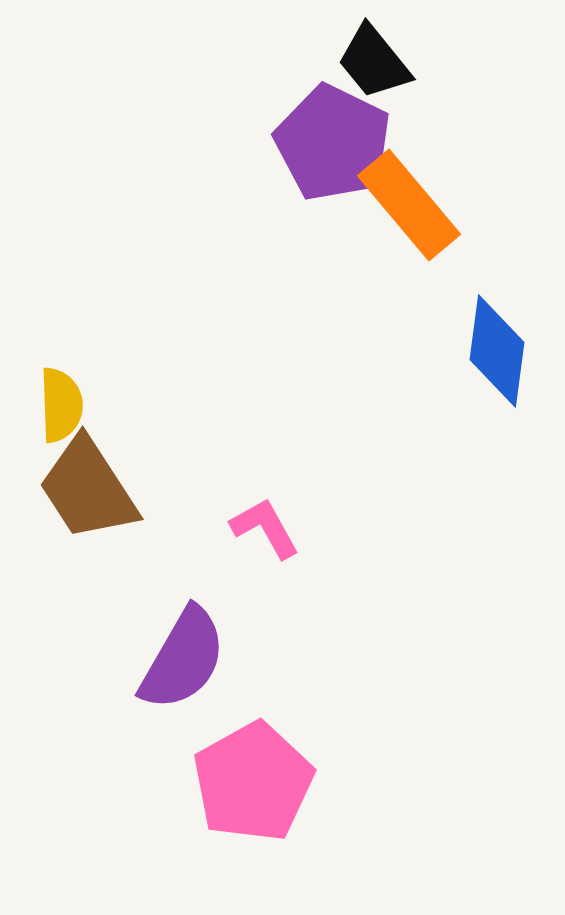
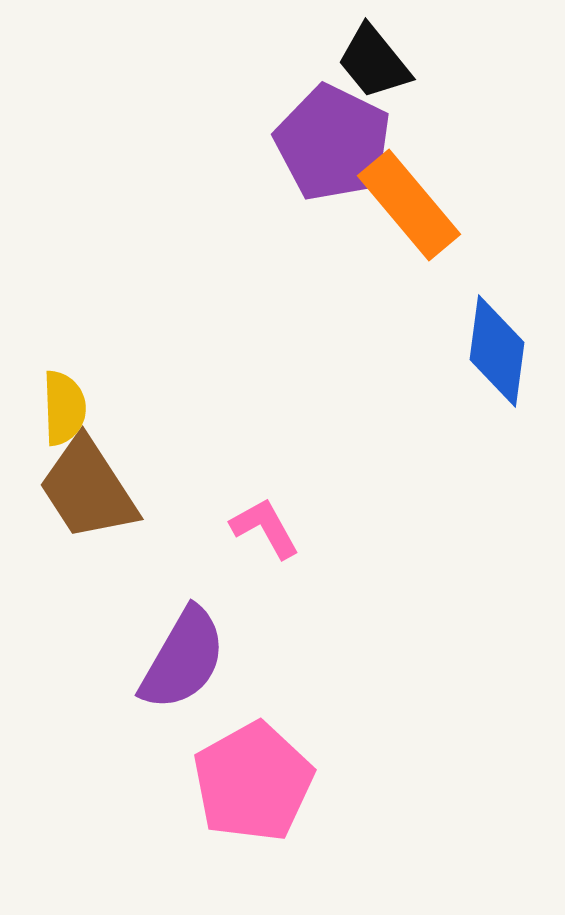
yellow semicircle: moved 3 px right, 3 px down
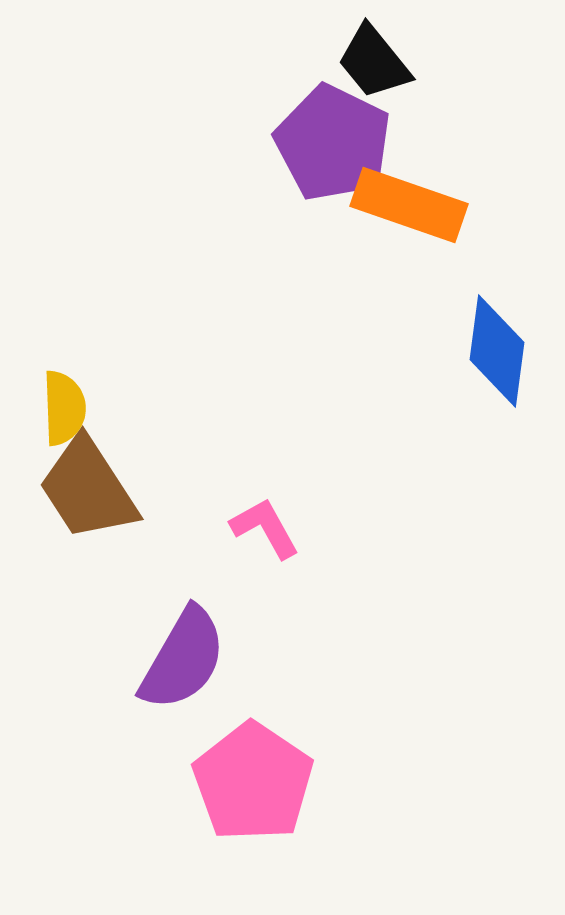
orange rectangle: rotated 31 degrees counterclockwise
pink pentagon: rotated 9 degrees counterclockwise
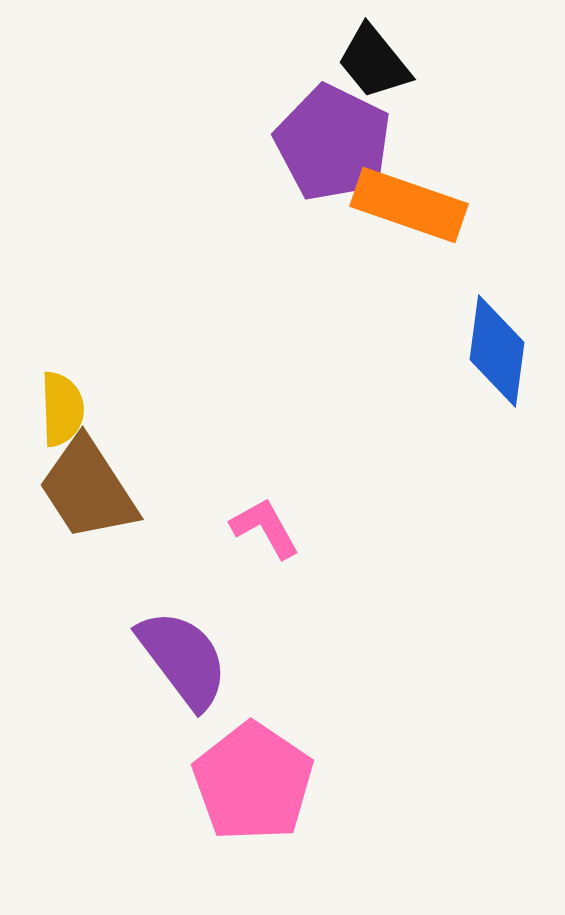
yellow semicircle: moved 2 px left, 1 px down
purple semicircle: rotated 67 degrees counterclockwise
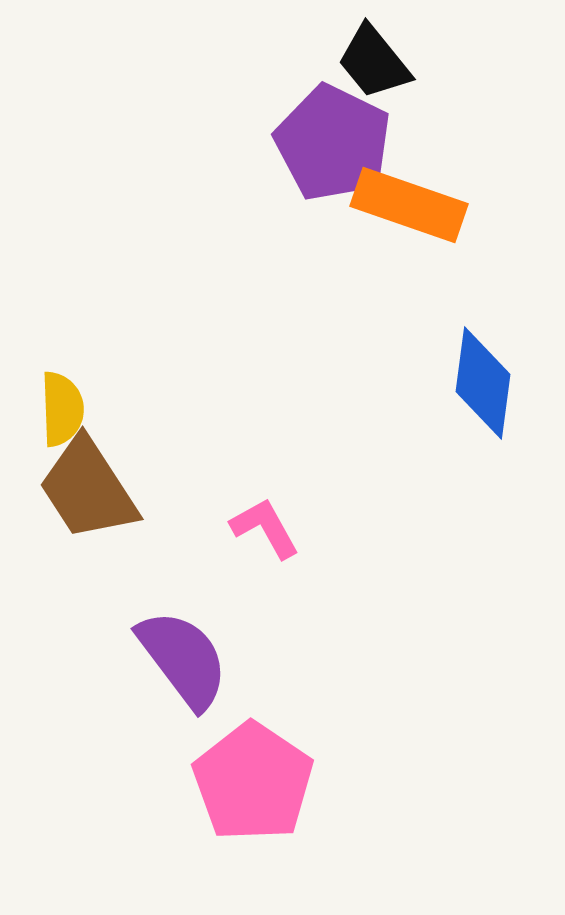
blue diamond: moved 14 px left, 32 px down
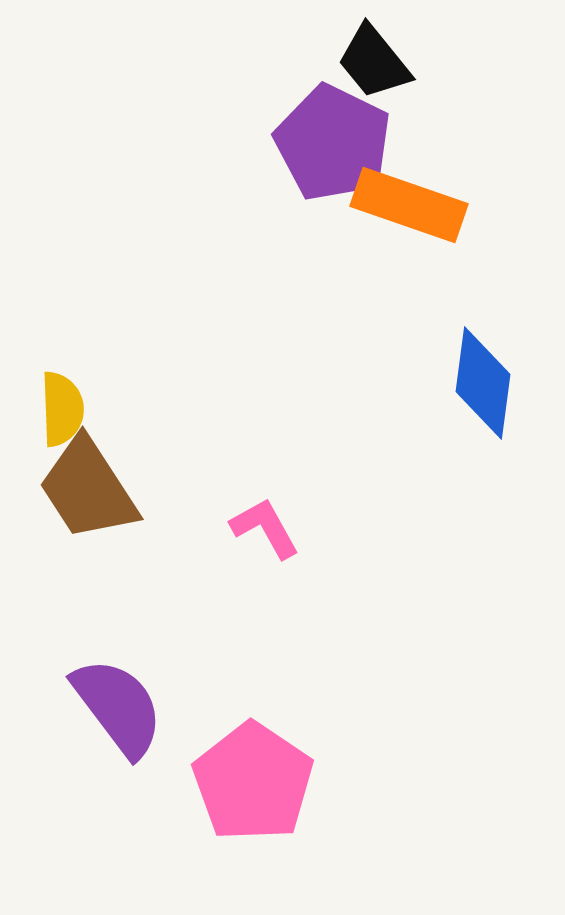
purple semicircle: moved 65 px left, 48 px down
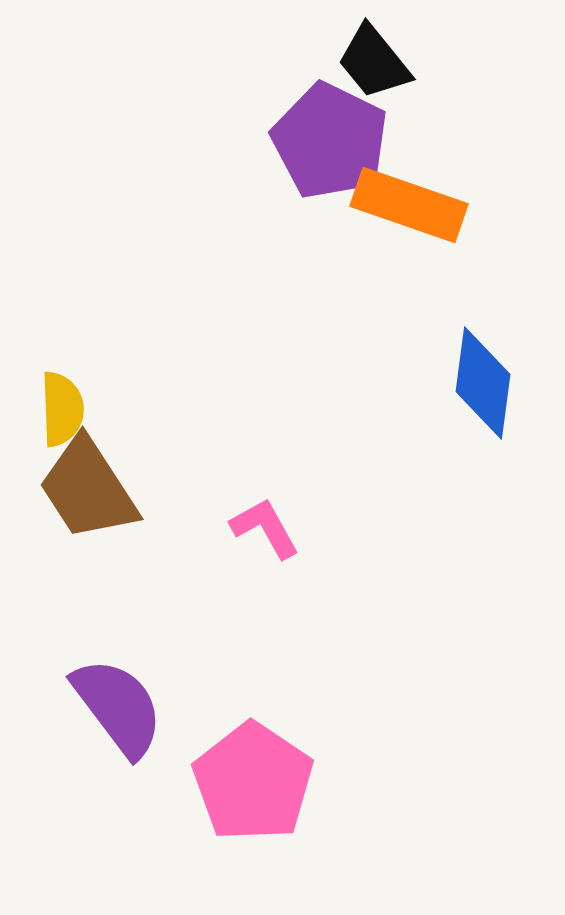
purple pentagon: moved 3 px left, 2 px up
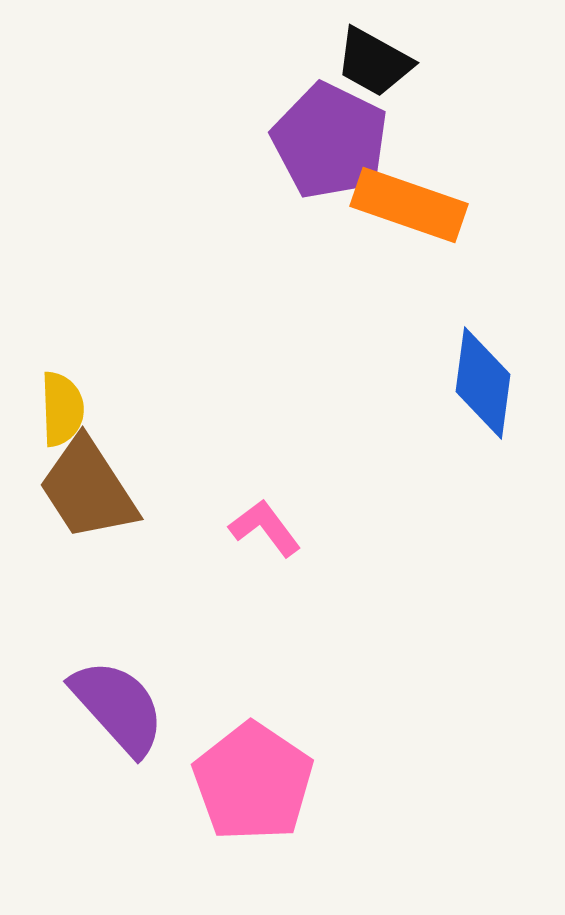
black trapezoid: rotated 22 degrees counterclockwise
pink L-shape: rotated 8 degrees counterclockwise
purple semicircle: rotated 5 degrees counterclockwise
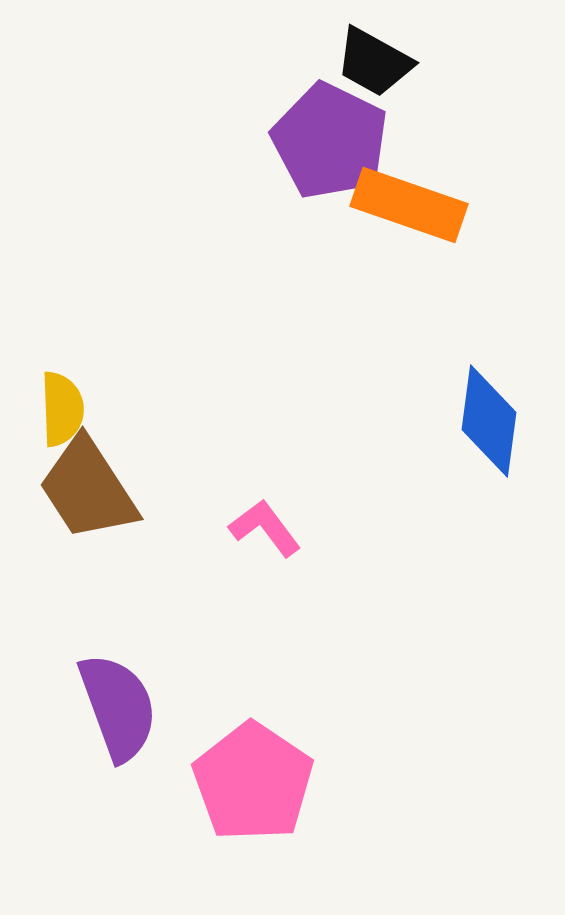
blue diamond: moved 6 px right, 38 px down
purple semicircle: rotated 22 degrees clockwise
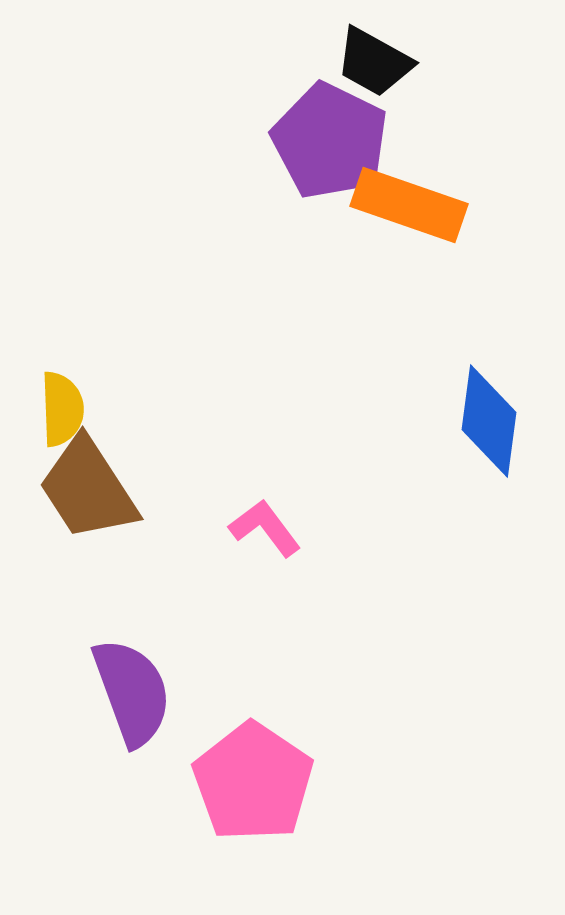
purple semicircle: moved 14 px right, 15 px up
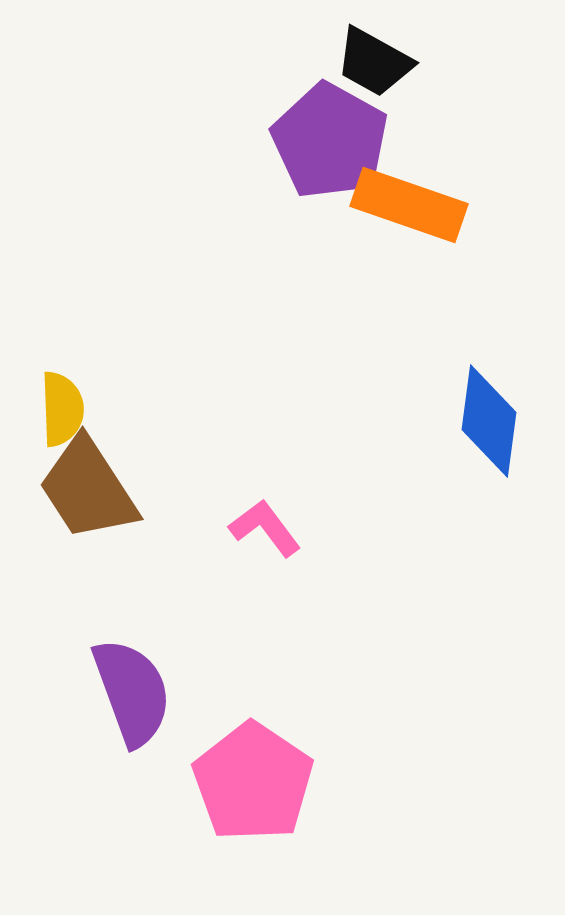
purple pentagon: rotated 3 degrees clockwise
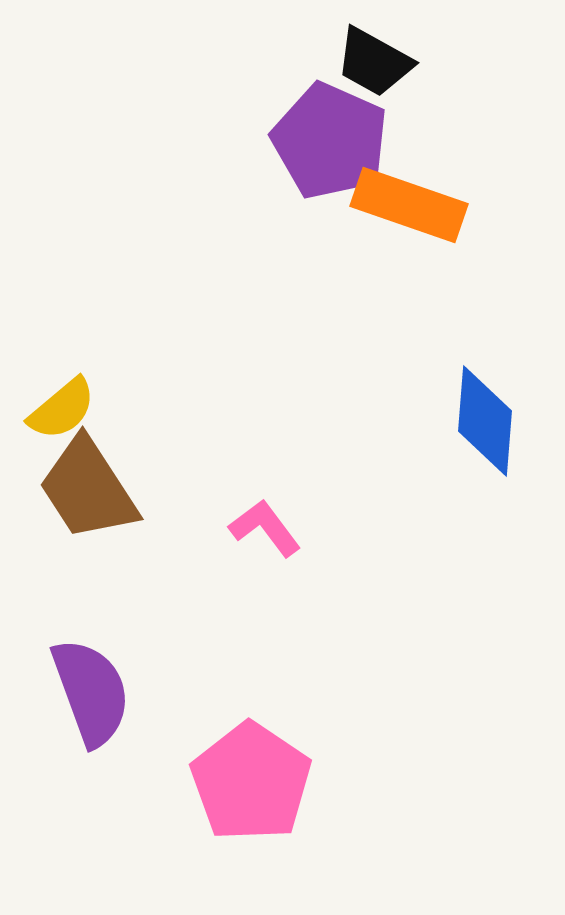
purple pentagon: rotated 5 degrees counterclockwise
yellow semicircle: rotated 52 degrees clockwise
blue diamond: moved 4 px left; rotated 3 degrees counterclockwise
purple semicircle: moved 41 px left
pink pentagon: moved 2 px left
